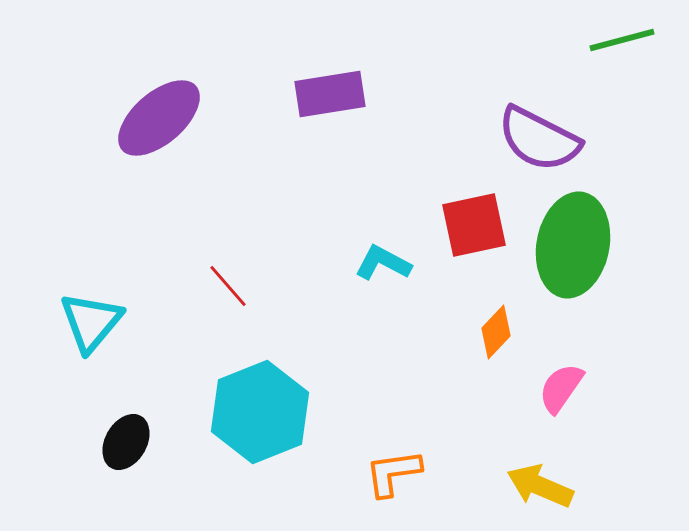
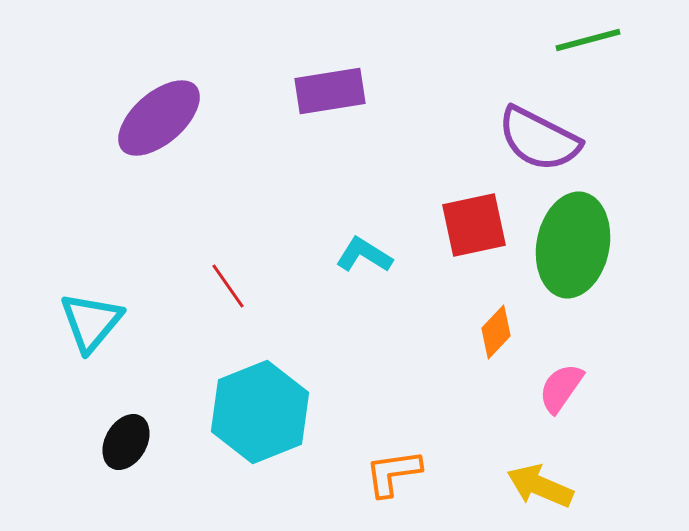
green line: moved 34 px left
purple rectangle: moved 3 px up
cyan L-shape: moved 19 px left, 8 px up; rotated 4 degrees clockwise
red line: rotated 6 degrees clockwise
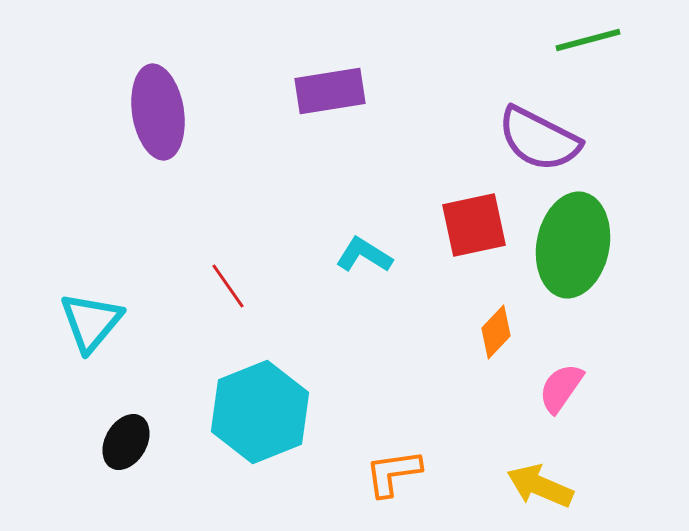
purple ellipse: moved 1 px left, 6 px up; rotated 58 degrees counterclockwise
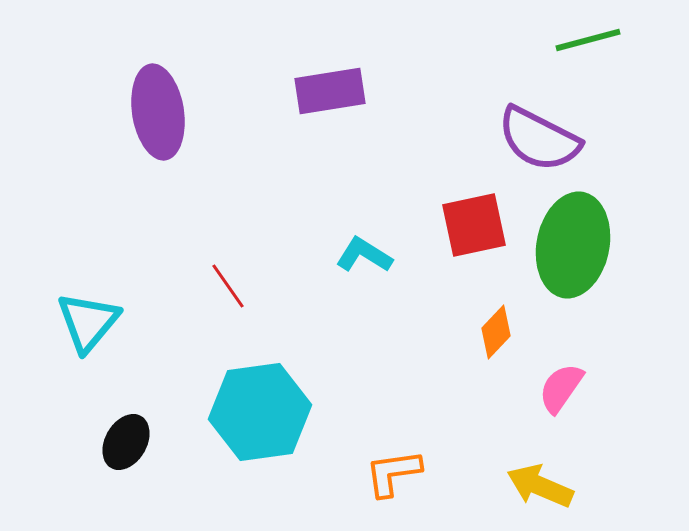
cyan triangle: moved 3 px left
cyan hexagon: rotated 14 degrees clockwise
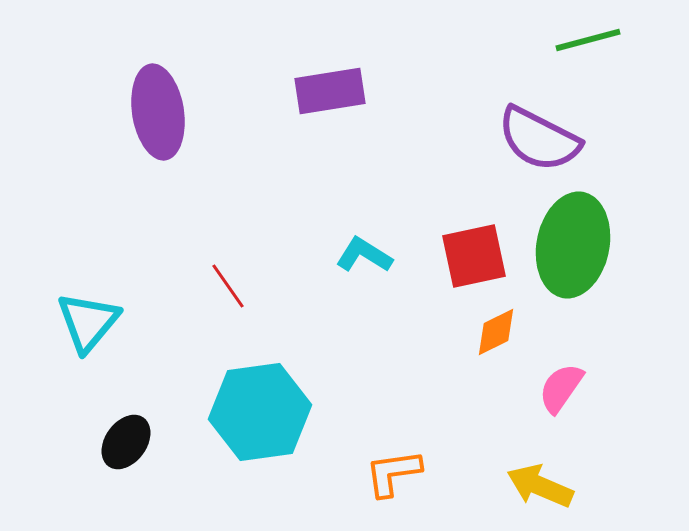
red square: moved 31 px down
orange diamond: rotated 20 degrees clockwise
black ellipse: rotated 6 degrees clockwise
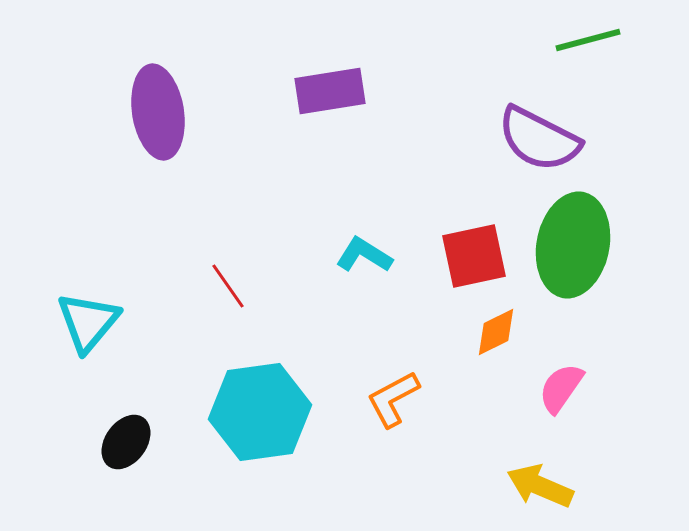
orange L-shape: moved 74 px up; rotated 20 degrees counterclockwise
